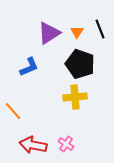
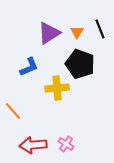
yellow cross: moved 18 px left, 9 px up
red arrow: rotated 16 degrees counterclockwise
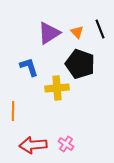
orange triangle: rotated 16 degrees counterclockwise
blue L-shape: rotated 85 degrees counterclockwise
orange line: rotated 42 degrees clockwise
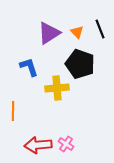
red arrow: moved 5 px right
